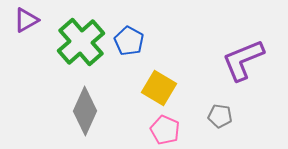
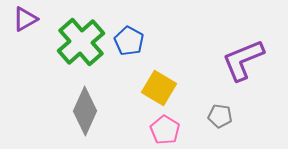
purple triangle: moved 1 px left, 1 px up
pink pentagon: rotated 8 degrees clockwise
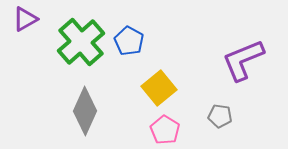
yellow square: rotated 20 degrees clockwise
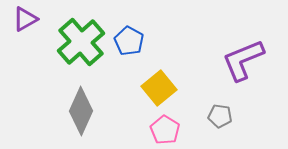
gray diamond: moved 4 px left
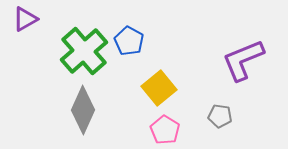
green cross: moved 3 px right, 9 px down
gray diamond: moved 2 px right, 1 px up
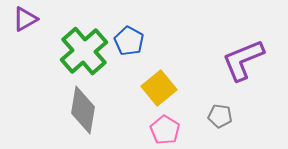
gray diamond: rotated 15 degrees counterclockwise
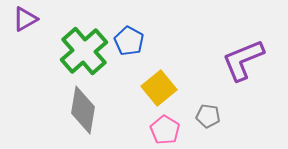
gray pentagon: moved 12 px left
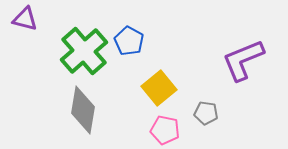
purple triangle: rotated 44 degrees clockwise
gray pentagon: moved 2 px left, 3 px up
pink pentagon: rotated 20 degrees counterclockwise
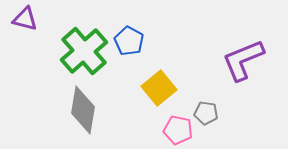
pink pentagon: moved 13 px right
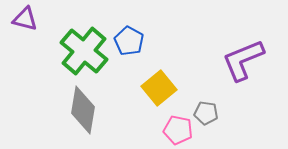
green cross: rotated 9 degrees counterclockwise
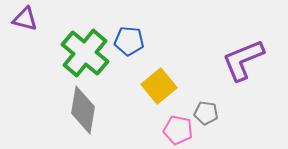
blue pentagon: rotated 24 degrees counterclockwise
green cross: moved 1 px right, 2 px down
yellow square: moved 2 px up
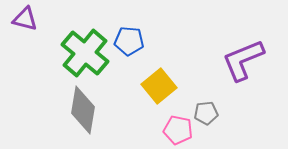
gray pentagon: rotated 15 degrees counterclockwise
